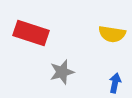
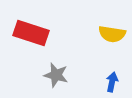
gray star: moved 6 px left, 3 px down; rotated 30 degrees clockwise
blue arrow: moved 3 px left, 1 px up
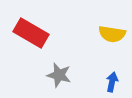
red rectangle: rotated 12 degrees clockwise
gray star: moved 3 px right
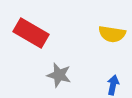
blue arrow: moved 1 px right, 3 px down
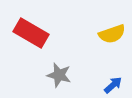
yellow semicircle: rotated 28 degrees counterclockwise
blue arrow: rotated 36 degrees clockwise
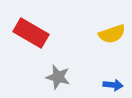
gray star: moved 1 px left, 2 px down
blue arrow: rotated 48 degrees clockwise
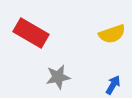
gray star: rotated 25 degrees counterclockwise
blue arrow: rotated 66 degrees counterclockwise
